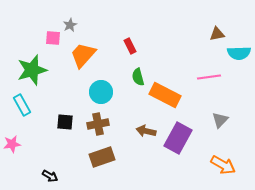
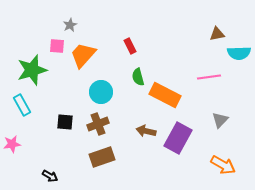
pink square: moved 4 px right, 8 px down
brown cross: rotated 10 degrees counterclockwise
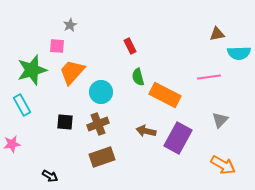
orange trapezoid: moved 11 px left, 17 px down
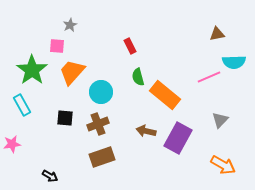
cyan semicircle: moved 5 px left, 9 px down
green star: rotated 20 degrees counterclockwise
pink line: rotated 15 degrees counterclockwise
orange rectangle: rotated 12 degrees clockwise
black square: moved 4 px up
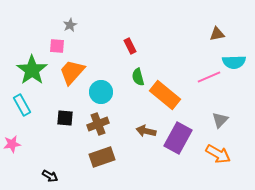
orange arrow: moved 5 px left, 11 px up
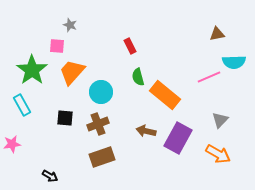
gray star: rotated 24 degrees counterclockwise
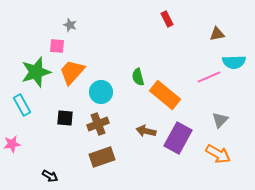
red rectangle: moved 37 px right, 27 px up
green star: moved 4 px right, 2 px down; rotated 20 degrees clockwise
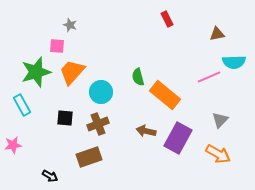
pink star: moved 1 px right, 1 px down
brown rectangle: moved 13 px left
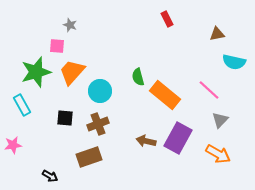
cyan semicircle: rotated 15 degrees clockwise
pink line: moved 13 px down; rotated 65 degrees clockwise
cyan circle: moved 1 px left, 1 px up
brown arrow: moved 10 px down
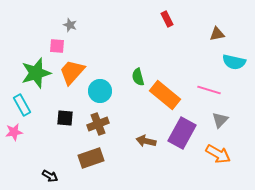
green star: moved 1 px down
pink line: rotated 25 degrees counterclockwise
purple rectangle: moved 4 px right, 5 px up
pink star: moved 1 px right, 13 px up
brown rectangle: moved 2 px right, 1 px down
